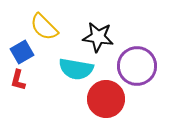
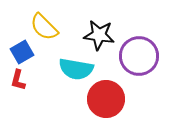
black star: moved 1 px right, 2 px up
purple circle: moved 2 px right, 10 px up
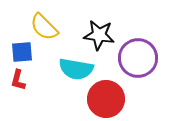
blue square: rotated 25 degrees clockwise
purple circle: moved 1 px left, 2 px down
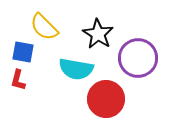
black star: moved 1 px left, 1 px up; rotated 24 degrees clockwise
blue square: moved 1 px right; rotated 15 degrees clockwise
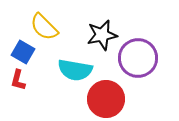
black star: moved 4 px right, 1 px down; rotated 28 degrees clockwise
blue square: rotated 20 degrees clockwise
cyan semicircle: moved 1 px left, 1 px down
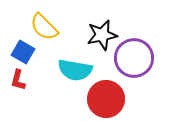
purple circle: moved 4 px left
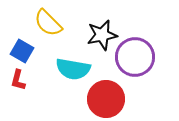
yellow semicircle: moved 4 px right, 4 px up
blue square: moved 1 px left, 1 px up
purple circle: moved 1 px right, 1 px up
cyan semicircle: moved 2 px left, 1 px up
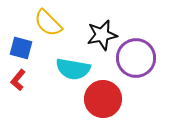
blue square: moved 1 px left, 3 px up; rotated 15 degrees counterclockwise
purple circle: moved 1 px right, 1 px down
red L-shape: rotated 25 degrees clockwise
red circle: moved 3 px left
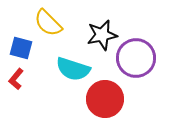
cyan semicircle: rotated 8 degrees clockwise
red L-shape: moved 2 px left, 1 px up
red circle: moved 2 px right
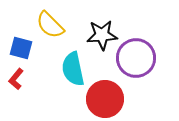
yellow semicircle: moved 2 px right, 2 px down
black star: rotated 8 degrees clockwise
cyan semicircle: rotated 60 degrees clockwise
